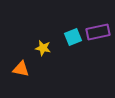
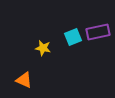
orange triangle: moved 3 px right, 11 px down; rotated 12 degrees clockwise
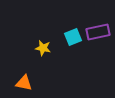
orange triangle: moved 3 px down; rotated 12 degrees counterclockwise
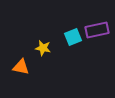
purple rectangle: moved 1 px left, 2 px up
orange triangle: moved 3 px left, 16 px up
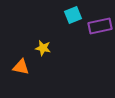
purple rectangle: moved 3 px right, 4 px up
cyan square: moved 22 px up
